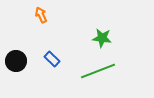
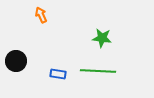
blue rectangle: moved 6 px right, 15 px down; rotated 35 degrees counterclockwise
green line: rotated 24 degrees clockwise
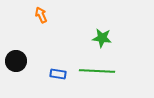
green line: moved 1 px left
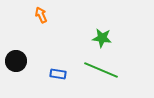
green line: moved 4 px right, 1 px up; rotated 20 degrees clockwise
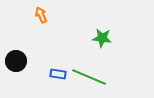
green line: moved 12 px left, 7 px down
